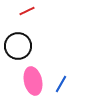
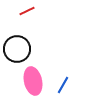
black circle: moved 1 px left, 3 px down
blue line: moved 2 px right, 1 px down
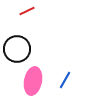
pink ellipse: rotated 24 degrees clockwise
blue line: moved 2 px right, 5 px up
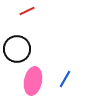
blue line: moved 1 px up
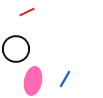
red line: moved 1 px down
black circle: moved 1 px left
